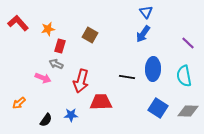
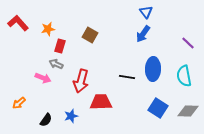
blue star: moved 1 px down; rotated 16 degrees counterclockwise
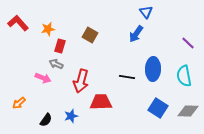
blue arrow: moved 7 px left
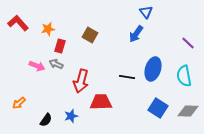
blue ellipse: rotated 15 degrees clockwise
pink arrow: moved 6 px left, 12 px up
